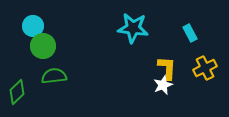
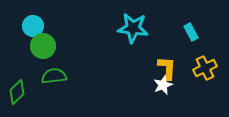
cyan rectangle: moved 1 px right, 1 px up
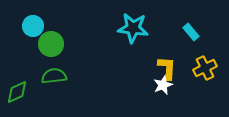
cyan rectangle: rotated 12 degrees counterclockwise
green circle: moved 8 px right, 2 px up
green diamond: rotated 20 degrees clockwise
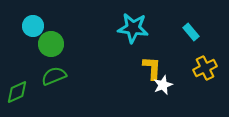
yellow L-shape: moved 15 px left
green semicircle: rotated 15 degrees counterclockwise
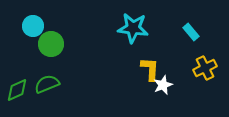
yellow L-shape: moved 2 px left, 1 px down
green semicircle: moved 7 px left, 8 px down
green diamond: moved 2 px up
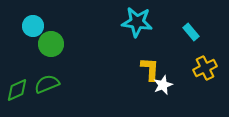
cyan star: moved 4 px right, 6 px up
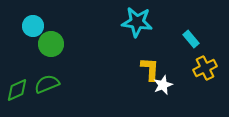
cyan rectangle: moved 7 px down
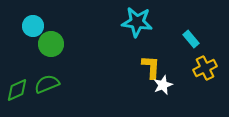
yellow L-shape: moved 1 px right, 2 px up
